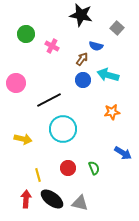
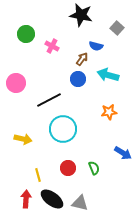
blue circle: moved 5 px left, 1 px up
orange star: moved 3 px left
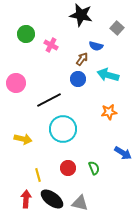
pink cross: moved 1 px left, 1 px up
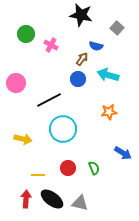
yellow line: rotated 72 degrees counterclockwise
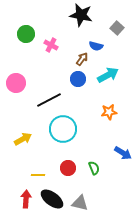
cyan arrow: rotated 135 degrees clockwise
yellow arrow: rotated 42 degrees counterclockwise
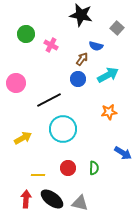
yellow arrow: moved 1 px up
green semicircle: rotated 24 degrees clockwise
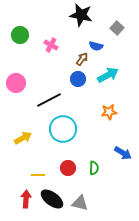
green circle: moved 6 px left, 1 px down
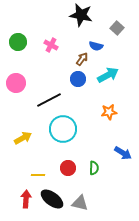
green circle: moved 2 px left, 7 px down
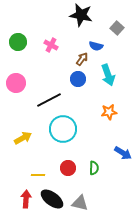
cyan arrow: rotated 100 degrees clockwise
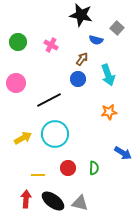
blue semicircle: moved 6 px up
cyan circle: moved 8 px left, 5 px down
black ellipse: moved 1 px right, 2 px down
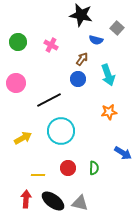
cyan circle: moved 6 px right, 3 px up
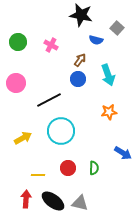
brown arrow: moved 2 px left, 1 px down
